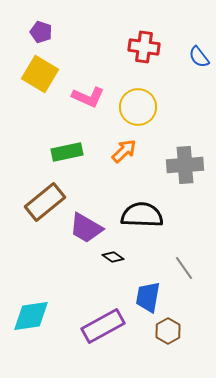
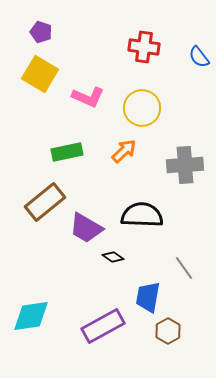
yellow circle: moved 4 px right, 1 px down
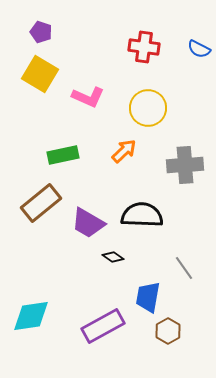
blue semicircle: moved 8 px up; rotated 25 degrees counterclockwise
yellow circle: moved 6 px right
green rectangle: moved 4 px left, 3 px down
brown rectangle: moved 4 px left, 1 px down
purple trapezoid: moved 2 px right, 5 px up
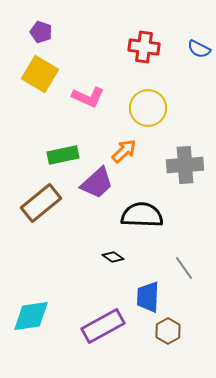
purple trapezoid: moved 9 px right, 40 px up; rotated 72 degrees counterclockwise
blue trapezoid: rotated 8 degrees counterclockwise
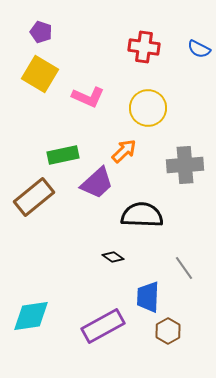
brown rectangle: moved 7 px left, 6 px up
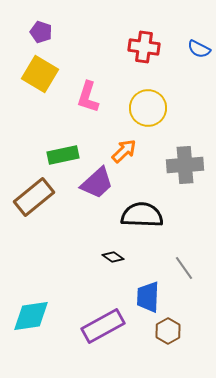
pink L-shape: rotated 84 degrees clockwise
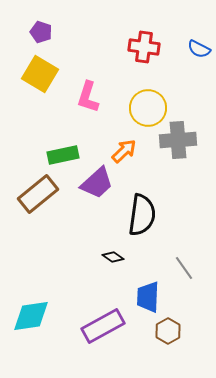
gray cross: moved 7 px left, 25 px up
brown rectangle: moved 4 px right, 3 px up
black semicircle: rotated 96 degrees clockwise
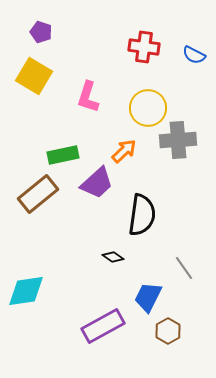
blue semicircle: moved 5 px left, 6 px down
yellow square: moved 6 px left, 2 px down
blue trapezoid: rotated 24 degrees clockwise
cyan diamond: moved 5 px left, 25 px up
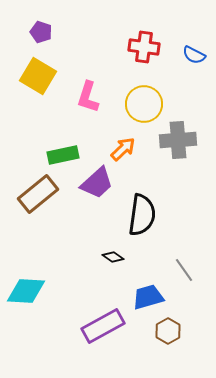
yellow square: moved 4 px right
yellow circle: moved 4 px left, 4 px up
orange arrow: moved 1 px left, 2 px up
gray line: moved 2 px down
cyan diamond: rotated 12 degrees clockwise
blue trapezoid: rotated 48 degrees clockwise
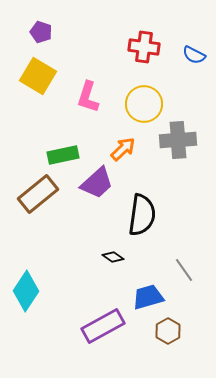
cyan diamond: rotated 60 degrees counterclockwise
